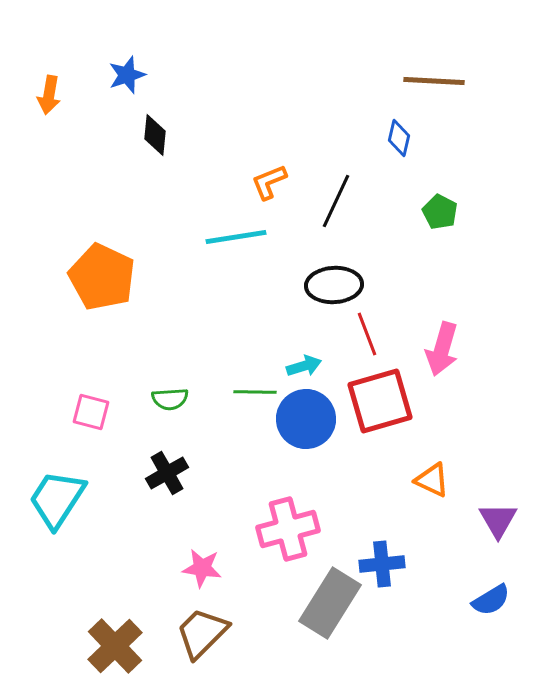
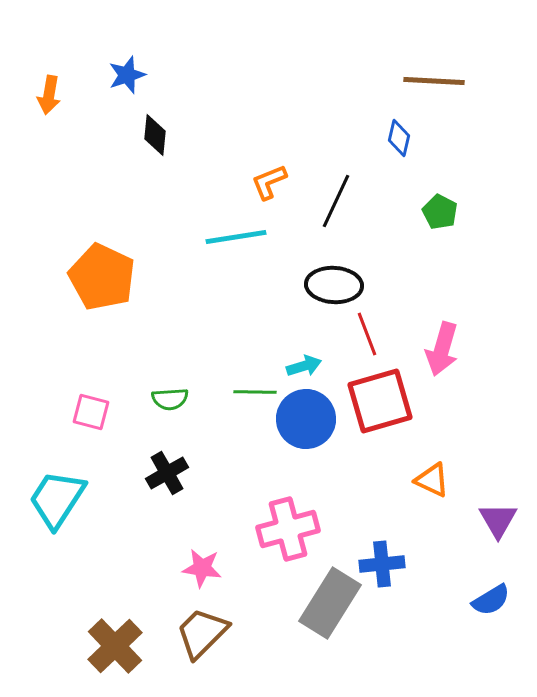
black ellipse: rotated 6 degrees clockwise
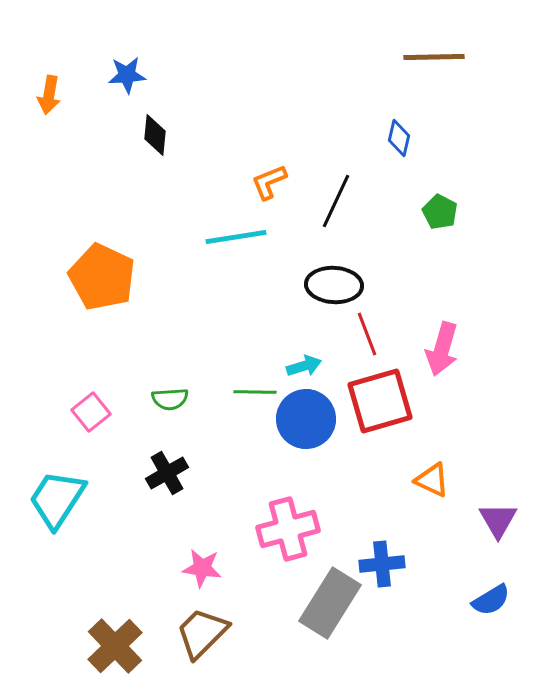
blue star: rotated 15 degrees clockwise
brown line: moved 24 px up; rotated 4 degrees counterclockwise
pink square: rotated 36 degrees clockwise
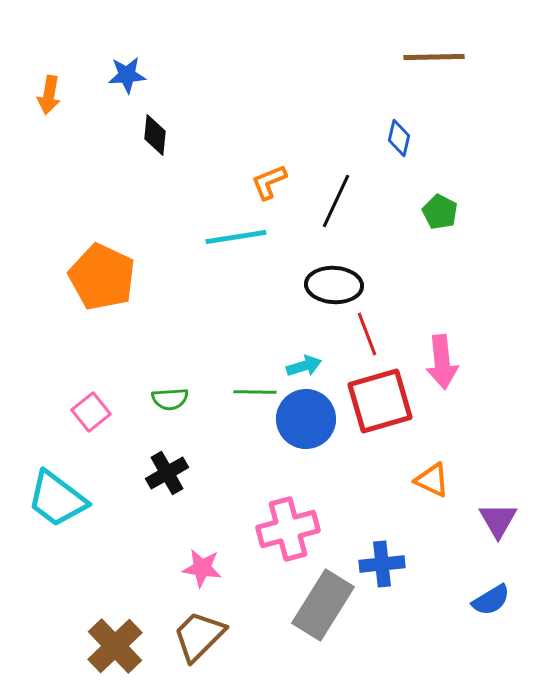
pink arrow: moved 13 px down; rotated 22 degrees counterclockwise
cyan trapezoid: rotated 86 degrees counterclockwise
gray rectangle: moved 7 px left, 2 px down
brown trapezoid: moved 3 px left, 3 px down
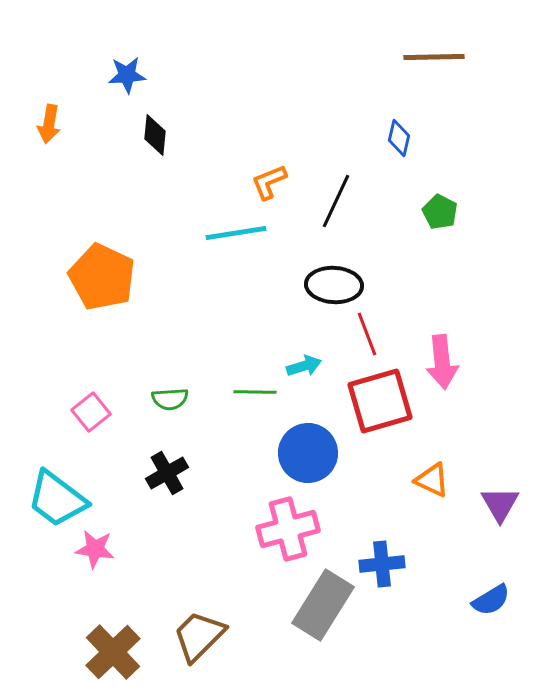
orange arrow: moved 29 px down
cyan line: moved 4 px up
blue circle: moved 2 px right, 34 px down
purple triangle: moved 2 px right, 16 px up
pink star: moved 107 px left, 19 px up
brown cross: moved 2 px left, 6 px down
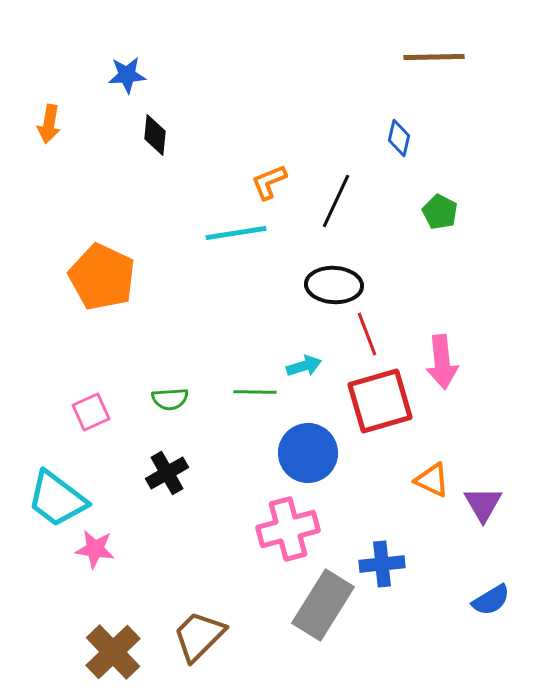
pink square: rotated 15 degrees clockwise
purple triangle: moved 17 px left
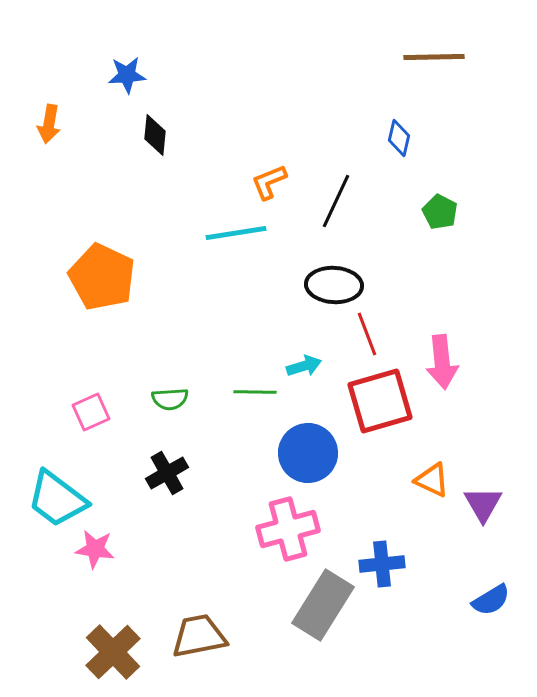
brown trapezoid: rotated 34 degrees clockwise
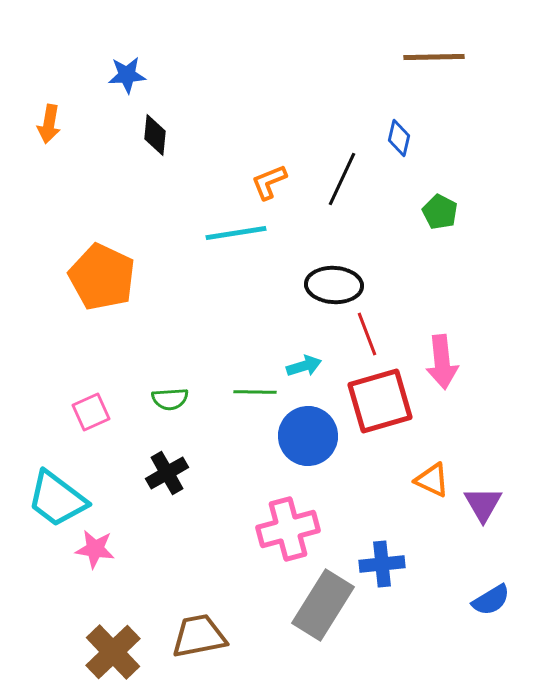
black line: moved 6 px right, 22 px up
blue circle: moved 17 px up
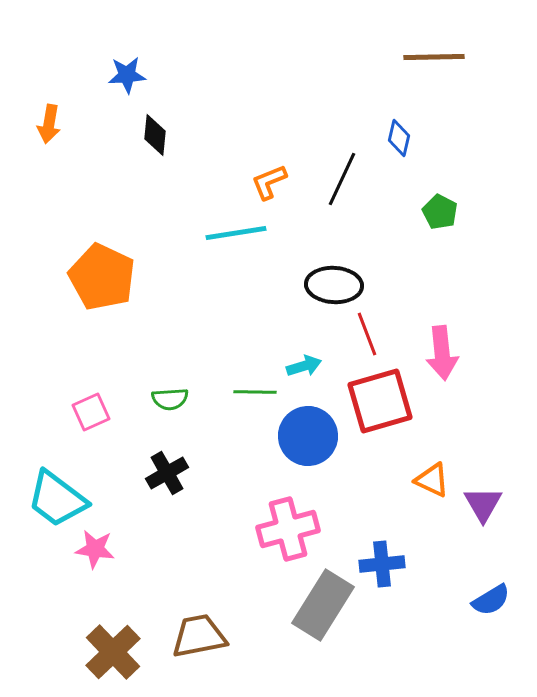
pink arrow: moved 9 px up
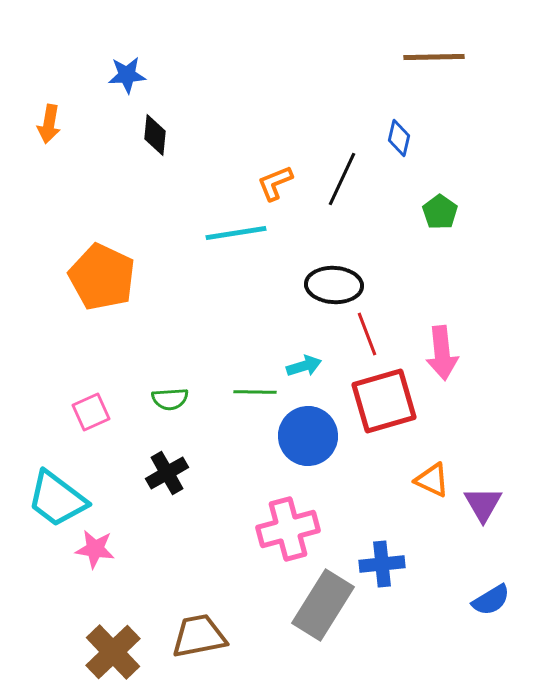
orange L-shape: moved 6 px right, 1 px down
green pentagon: rotated 8 degrees clockwise
red square: moved 4 px right
